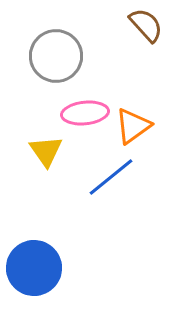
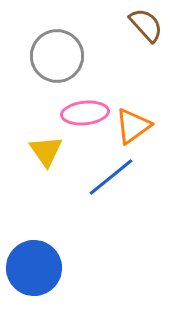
gray circle: moved 1 px right
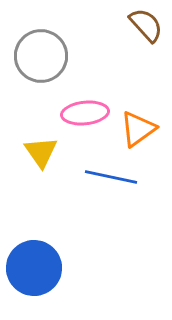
gray circle: moved 16 px left
orange triangle: moved 5 px right, 3 px down
yellow triangle: moved 5 px left, 1 px down
blue line: rotated 51 degrees clockwise
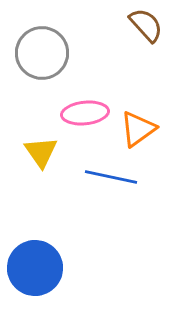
gray circle: moved 1 px right, 3 px up
blue circle: moved 1 px right
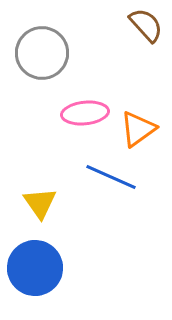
yellow triangle: moved 1 px left, 51 px down
blue line: rotated 12 degrees clockwise
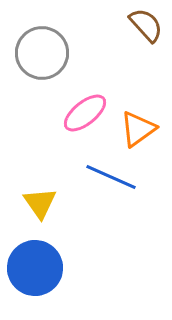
pink ellipse: rotated 33 degrees counterclockwise
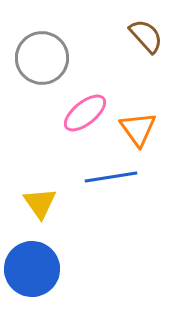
brown semicircle: moved 11 px down
gray circle: moved 5 px down
orange triangle: rotated 30 degrees counterclockwise
blue line: rotated 33 degrees counterclockwise
blue circle: moved 3 px left, 1 px down
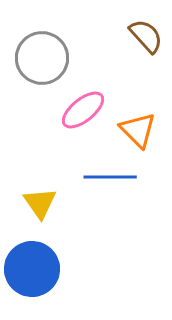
pink ellipse: moved 2 px left, 3 px up
orange triangle: moved 1 px down; rotated 9 degrees counterclockwise
blue line: moved 1 px left; rotated 9 degrees clockwise
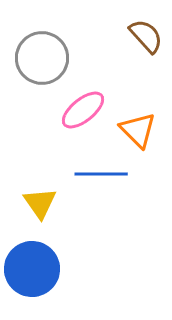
blue line: moved 9 px left, 3 px up
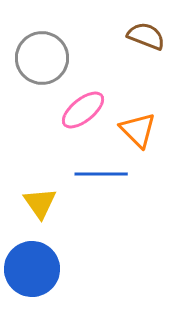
brown semicircle: rotated 27 degrees counterclockwise
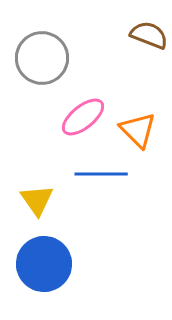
brown semicircle: moved 3 px right, 1 px up
pink ellipse: moved 7 px down
yellow triangle: moved 3 px left, 3 px up
blue circle: moved 12 px right, 5 px up
